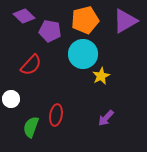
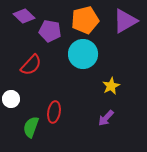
yellow star: moved 10 px right, 10 px down
red ellipse: moved 2 px left, 3 px up
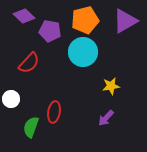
cyan circle: moved 2 px up
red semicircle: moved 2 px left, 2 px up
yellow star: rotated 18 degrees clockwise
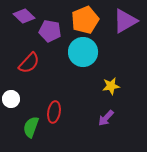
orange pentagon: rotated 8 degrees counterclockwise
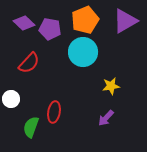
purple diamond: moved 7 px down
purple pentagon: moved 2 px up
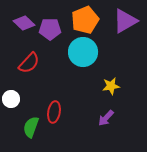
purple pentagon: rotated 10 degrees counterclockwise
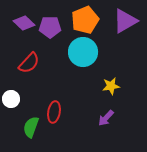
purple pentagon: moved 2 px up
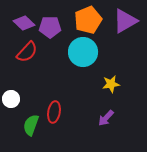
orange pentagon: moved 3 px right
red semicircle: moved 2 px left, 11 px up
yellow star: moved 2 px up
green semicircle: moved 2 px up
